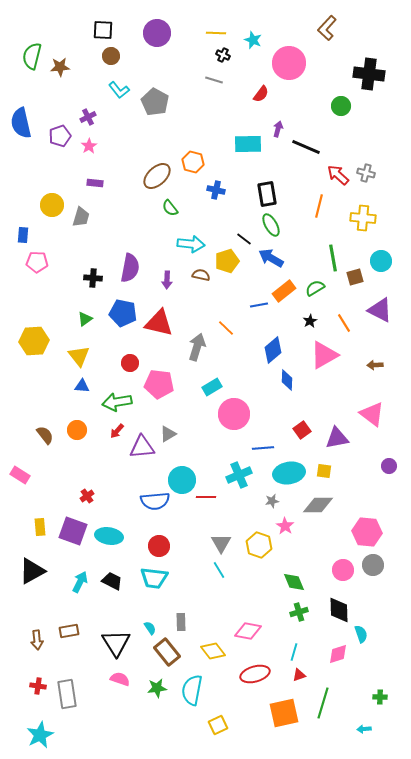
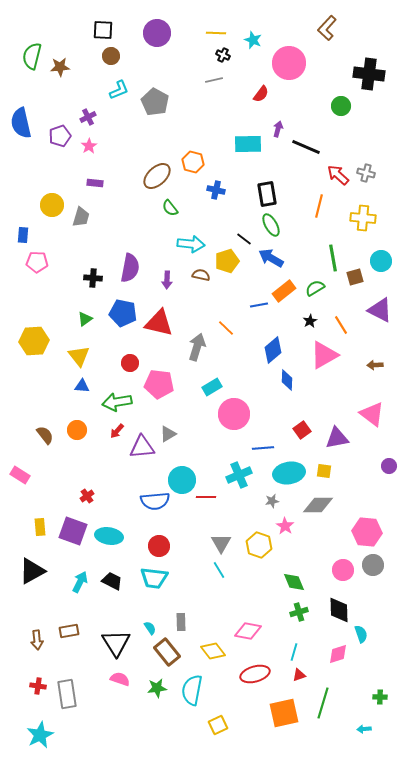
gray line at (214, 80): rotated 30 degrees counterclockwise
cyan L-shape at (119, 90): rotated 75 degrees counterclockwise
orange line at (344, 323): moved 3 px left, 2 px down
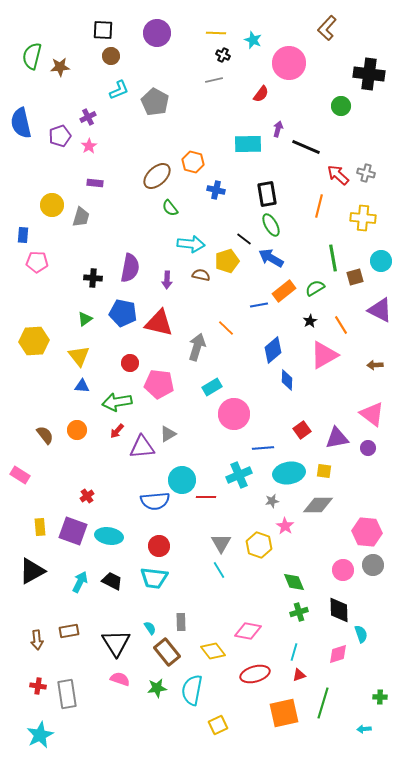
purple circle at (389, 466): moved 21 px left, 18 px up
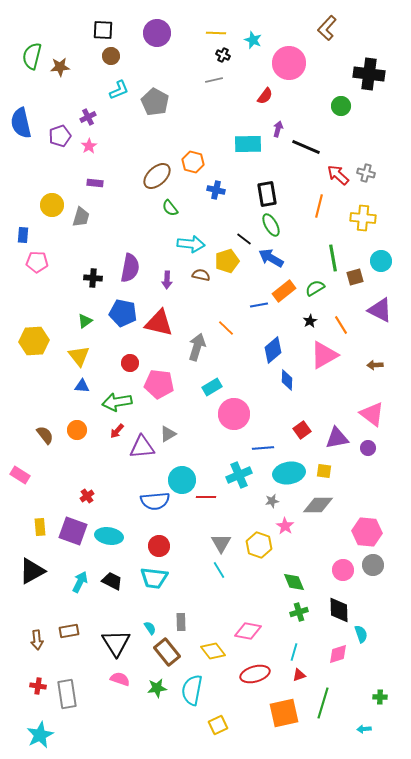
red semicircle at (261, 94): moved 4 px right, 2 px down
green triangle at (85, 319): moved 2 px down
